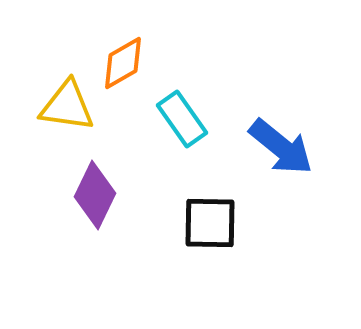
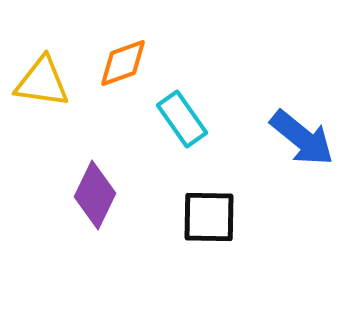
orange diamond: rotated 10 degrees clockwise
yellow triangle: moved 25 px left, 24 px up
blue arrow: moved 21 px right, 9 px up
black square: moved 1 px left, 6 px up
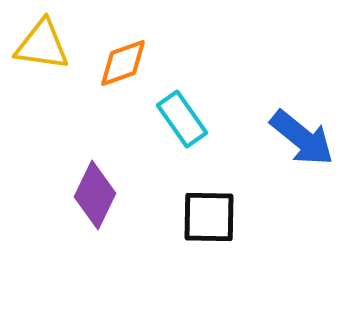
yellow triangle: moved 37 px up
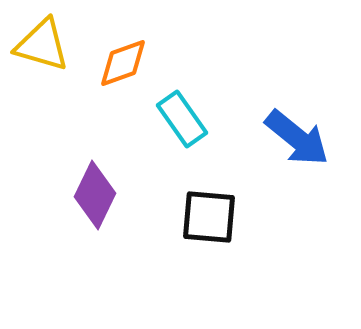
yellow triangle: rotated 8 degrees clockwise
blue arrow: moved 5 px left
black square: rotated 4 degrees clockwise
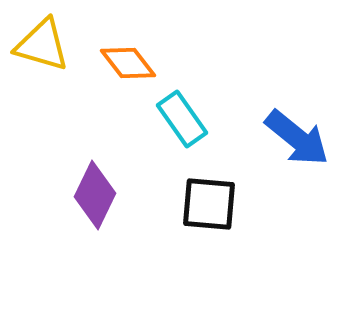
orange diamond: moved 5 px right; rotated 72 degrees clockwise
black square: moved 13 px up
